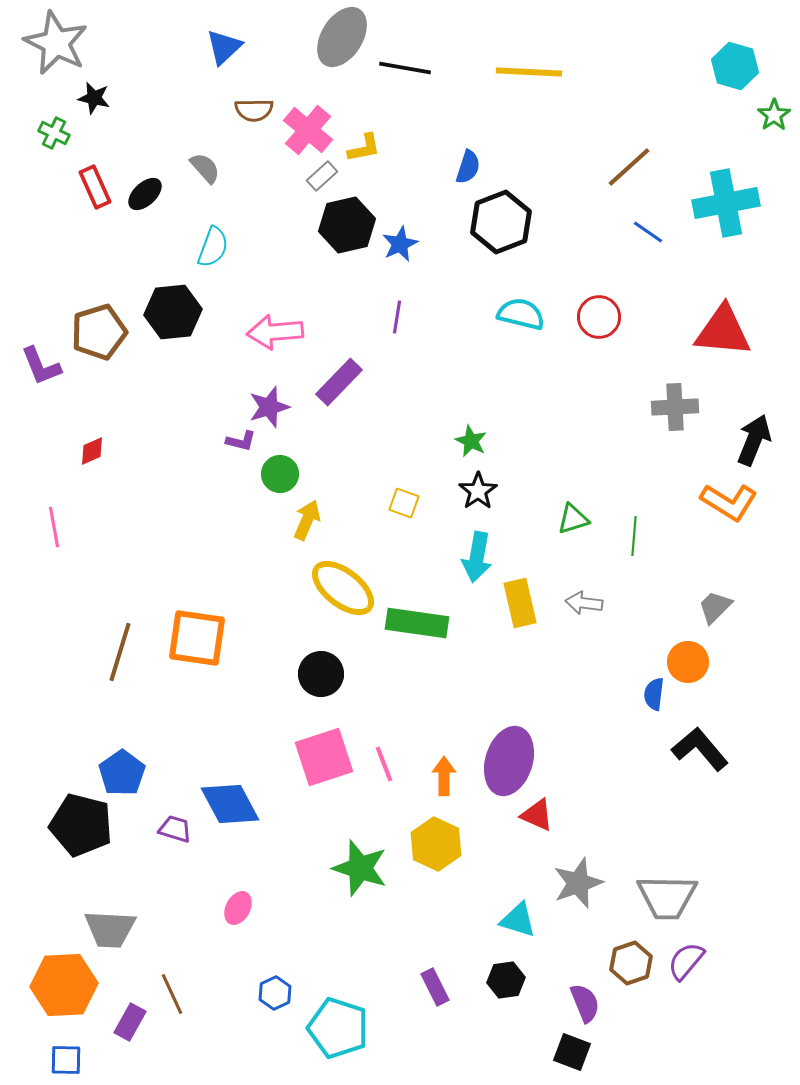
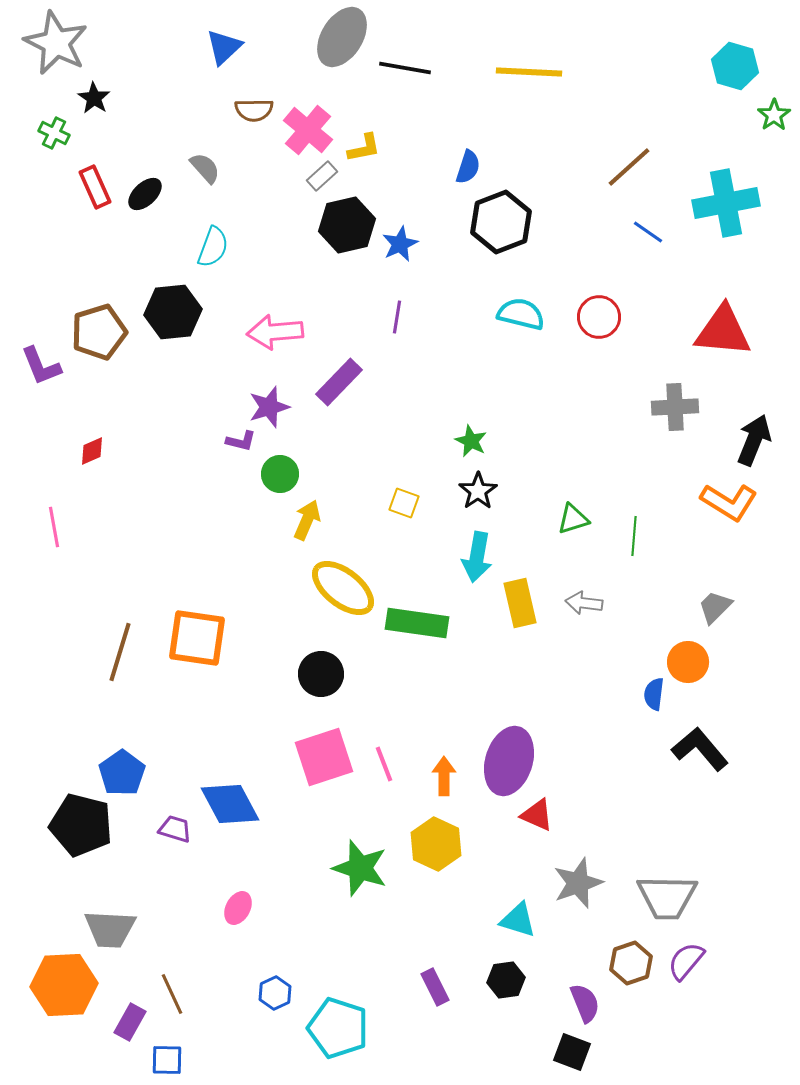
black star at (94, 98): rotated 20 degrees clockwise
blue square at (66, 1060): moved 101 px right
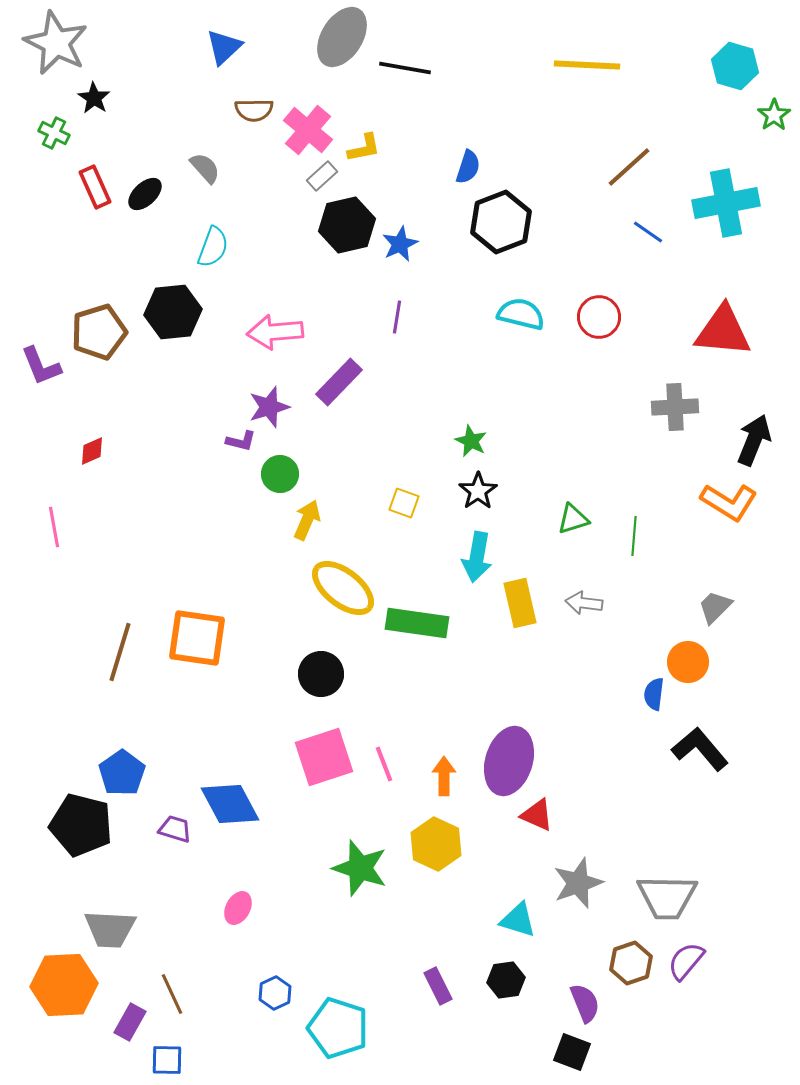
yellow line at (529, 72): moved 58 px right, 7 px up
purple rectangle at (435, 987): moved 3 px right, 1 px up
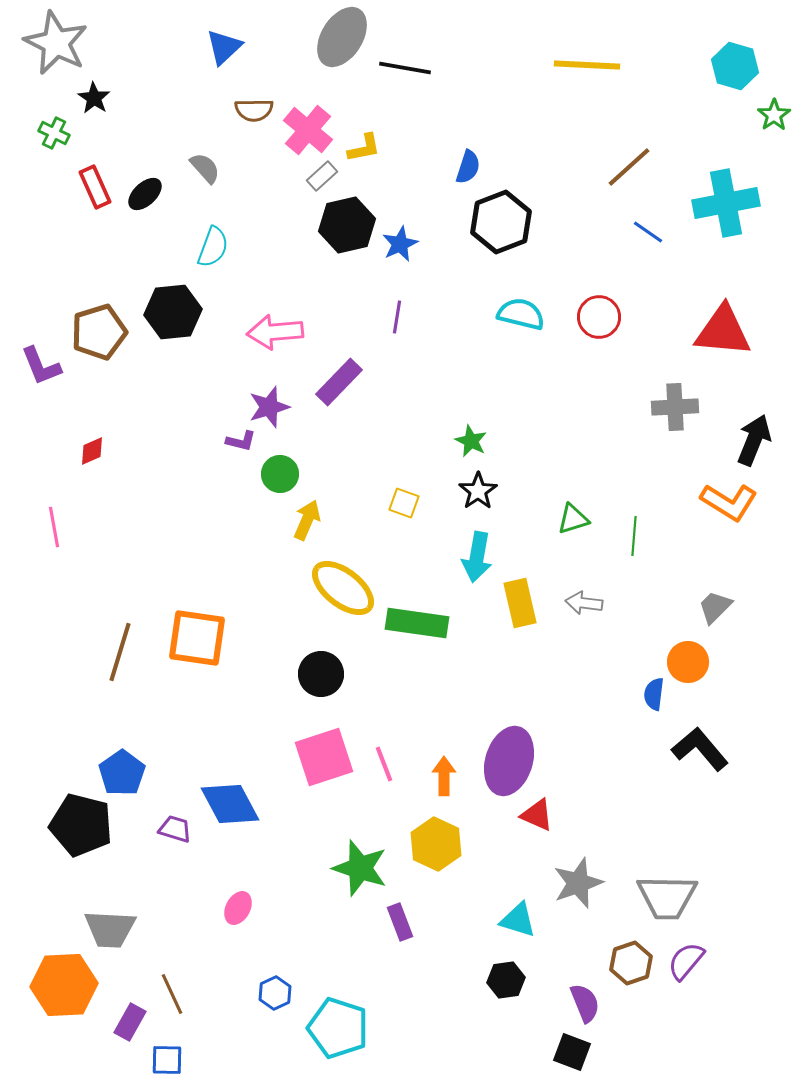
purple rectangle at (438, 986): moved 38 px left, 64 px up; rotated 6 degrees clockwise
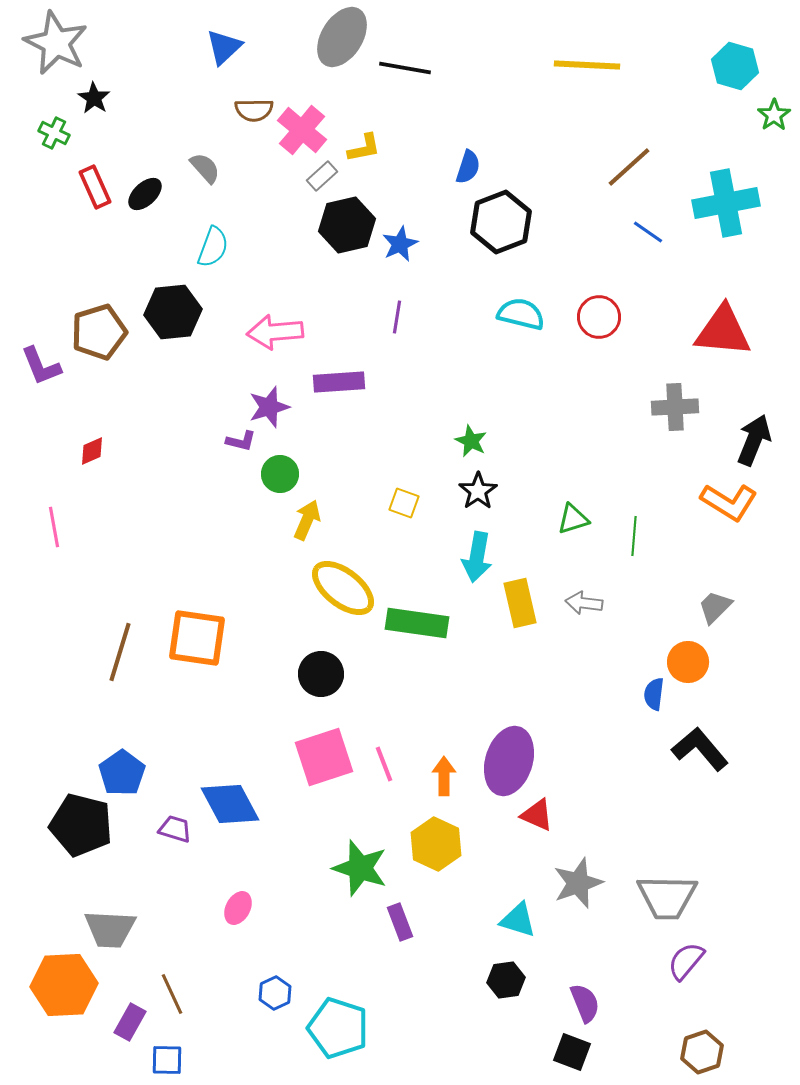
pink cross at (308, 130): moved 6 px left
purple rectangle at (339, 382): rotated 42 degrees clockwise
brown hexagon at (631, 963): moved 71 px right, 89 px down
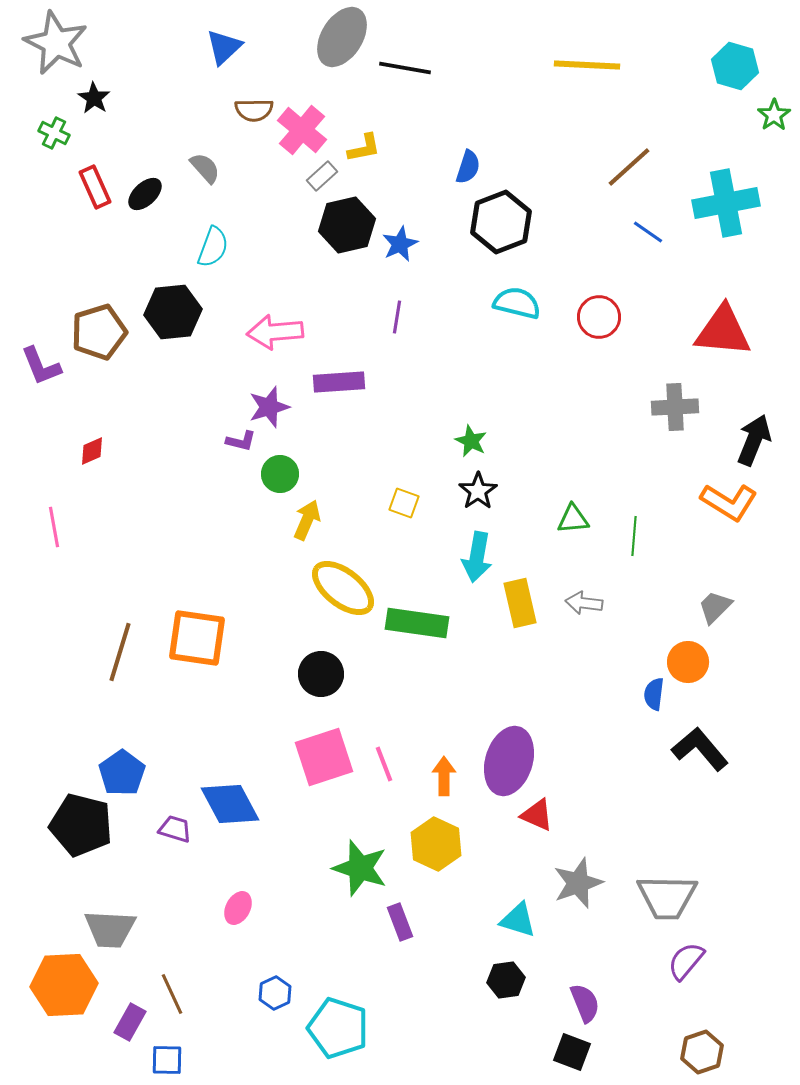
cyan semicircle at (521, 314): moved 4 px left, 11 px up
green triangle at (573, 519): rotated 12 degrees clockwise
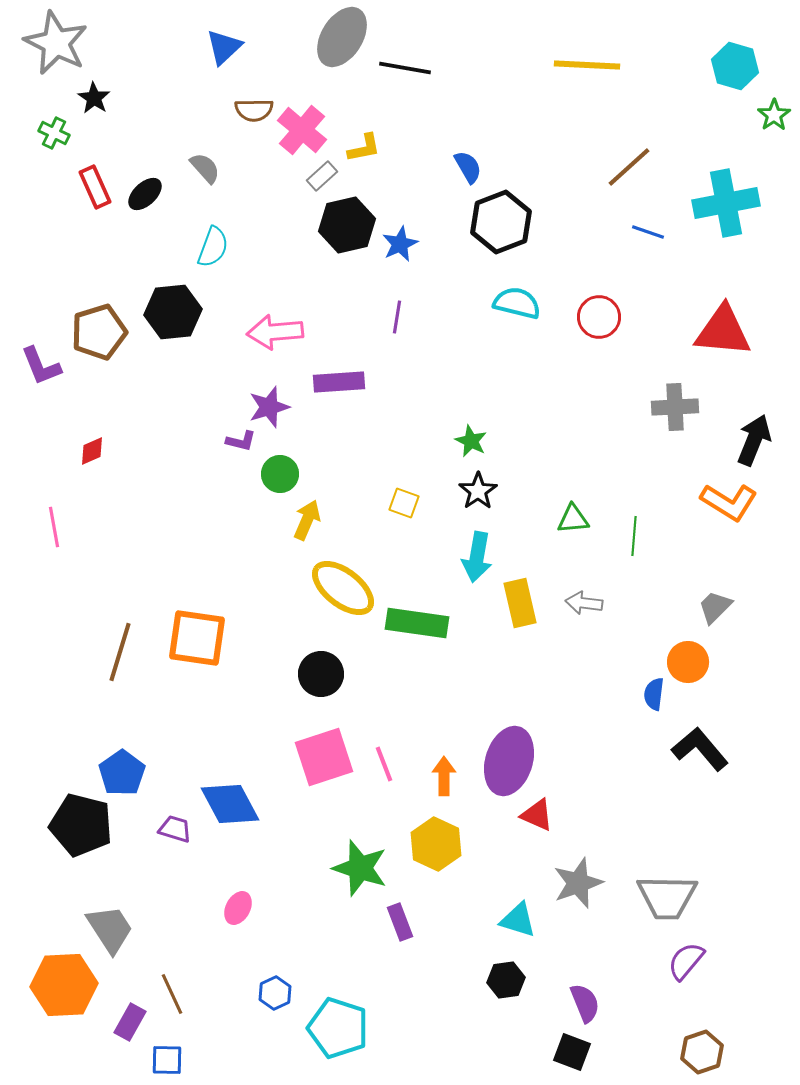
blue semicircle at (468, 167): rotated 48 degrees counterclockwise
blue line at (648, 232): rotated 16 degrees counterclockwise
gray trapezoid at (110, 929): rotated 126 degrees counterclockwise
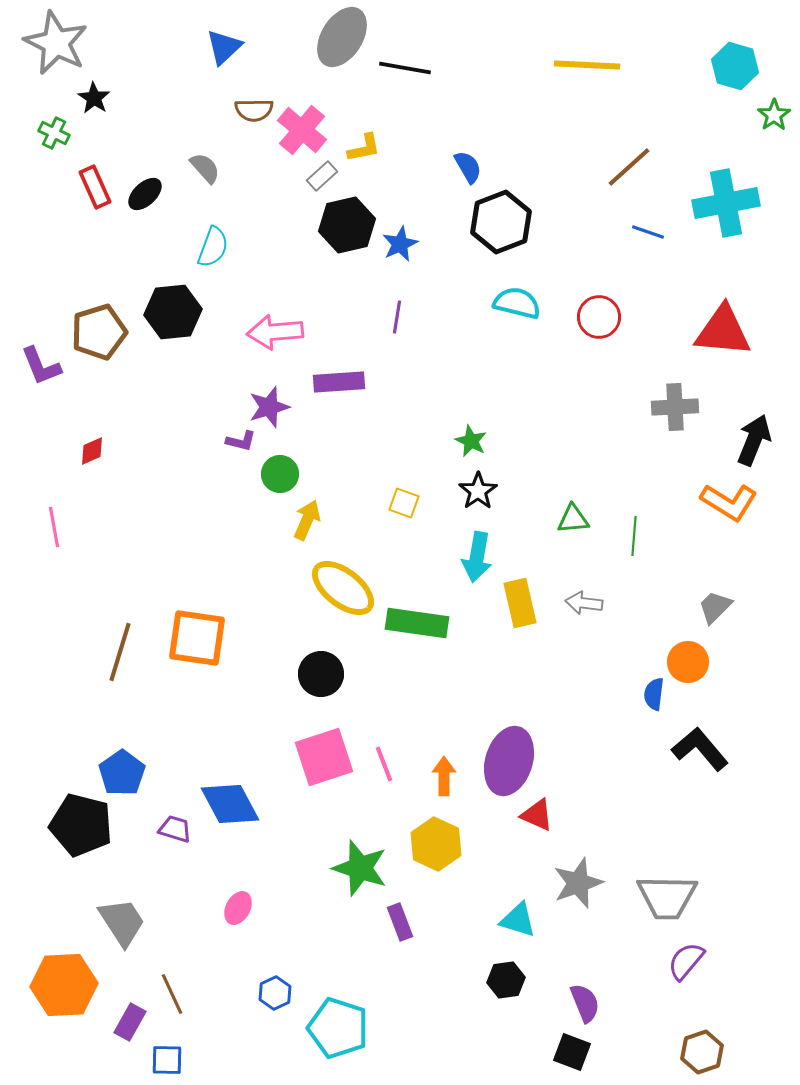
gray trapezoid at (110, 929): moved 12 px right, 7 px up
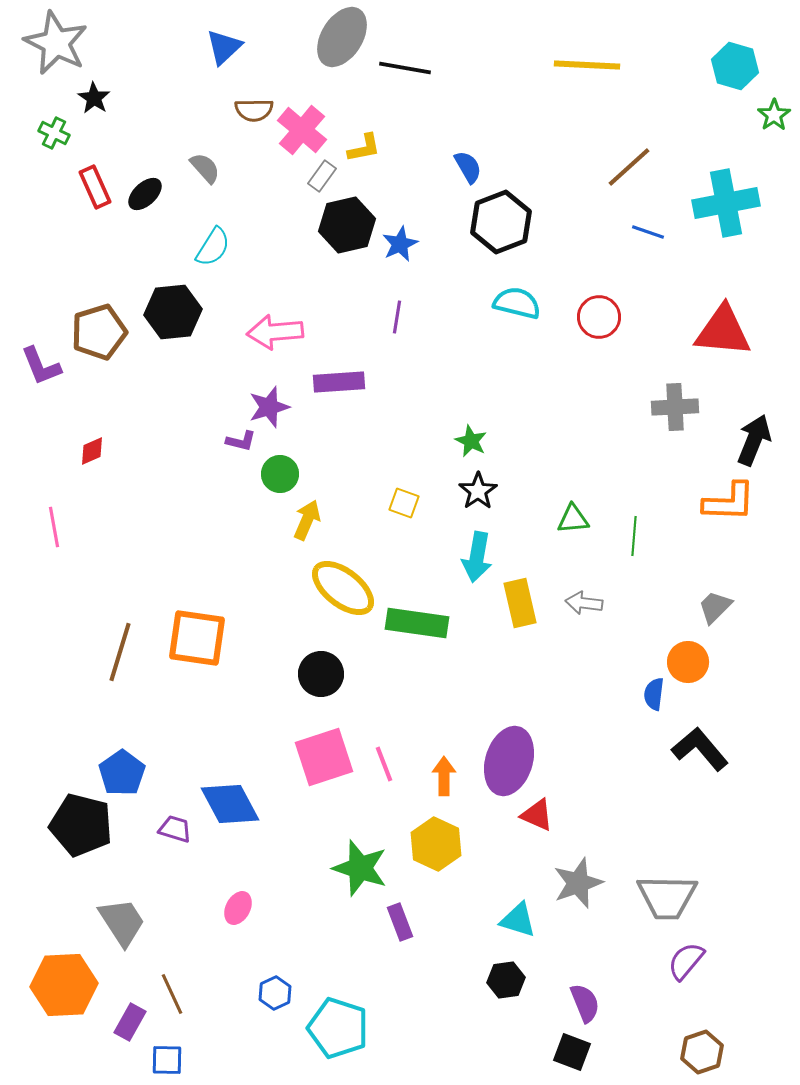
gray rectangle at (322, 176): rotated 12 degrees counterclockwise
cyan semicircle at (213, 247): rotated 12 degrees clockwise
orange L-shape at (729, 502): rotated 30 degrees counterclockwise
